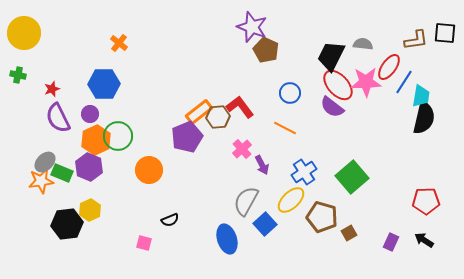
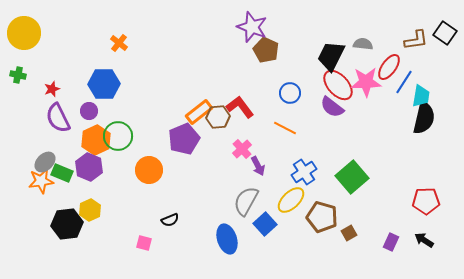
black square at (445, 33): rotated 30 degrees clockwise
purple circle at (90, 114): moved 1 px left, 3 px up
purple pentagon at (187, 137): moved 3 px left, 2 px down
purple arrow at (262, 165): moved 4 px left, 1 px down
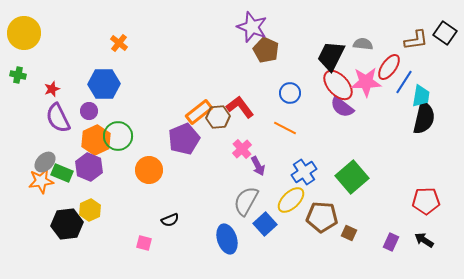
purple semicircle at (332, 107): moved 10 px right
brown pentagon at (322, 217): rotated 12 degrees counterclockwise
brown square at (349, 233): rotated 35 degrees counterclockwise
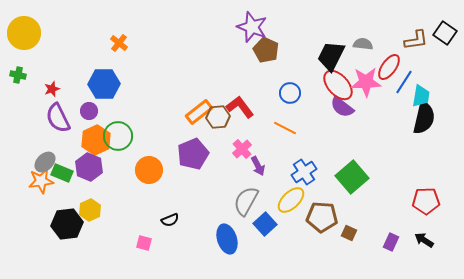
purple pentagon at (184, 139): moved 9 px right, 15 px down
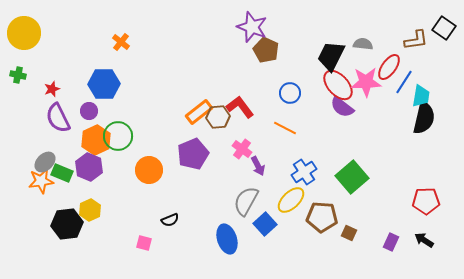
black square at (445, 33): moved 1 px left, 5 px up
orange cross at (119, 43): moved 2 px right, 1 px up
pink cross at (242, 149): rotated 12 degrees counterclockwise
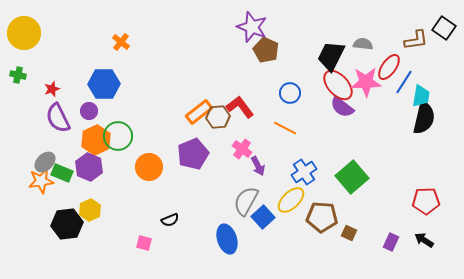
orange circle at (149, 170): moved 3 px up
blue square at (265, 224): moved 2 px left, 7 px up
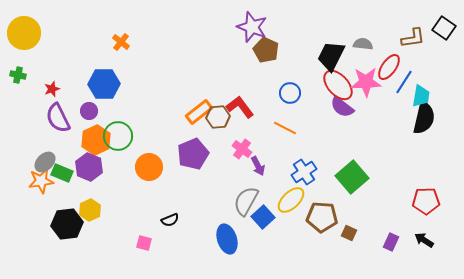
brown L-shape at (416, 40): moved 3 px left, 2 px up
